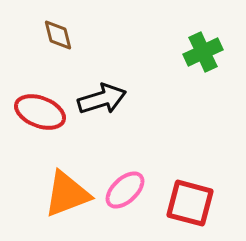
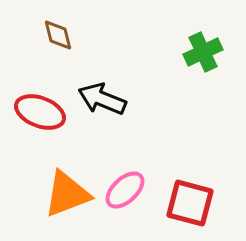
black arrow: rotated 141 degrees counterclockwise
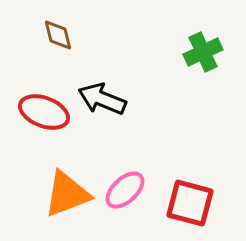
red ellipse: moved 4 px right
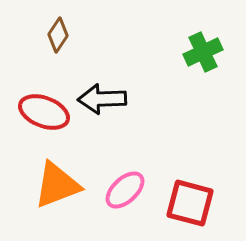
brown diamond: rotated 48 degrees clockwise
black arrow: rotated 24 degrees counterclockwise
orange triangle: moved 10 px left, 9 px up
